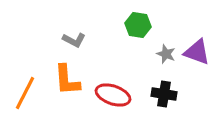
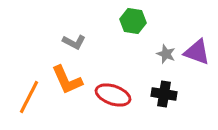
green hexagon: moved 5 px left, 4 px up
gray L-shape: moved 2 px down
orange L-shape: rotated 20 degrees counterclockwise
orange line: moved 4 px right, 4 px down
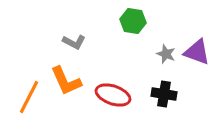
orange L-shape: moved 1 px left, 1 px down
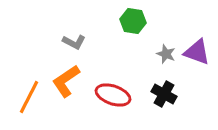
orange L-shape: rotated 80 degrees clockwise
black cross: rotated 20 degrees clockwise
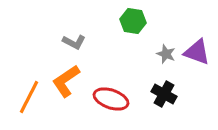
red ellipse: moved 2 px left, 4 px down
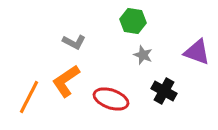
gray star: moved 23 px left, 1 px down
black cross: moved 3 px up
